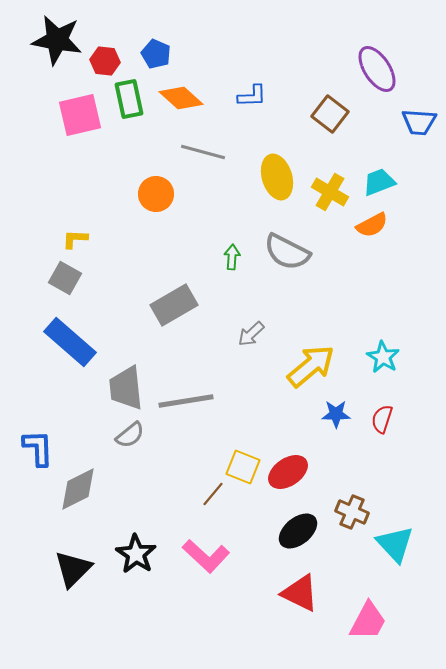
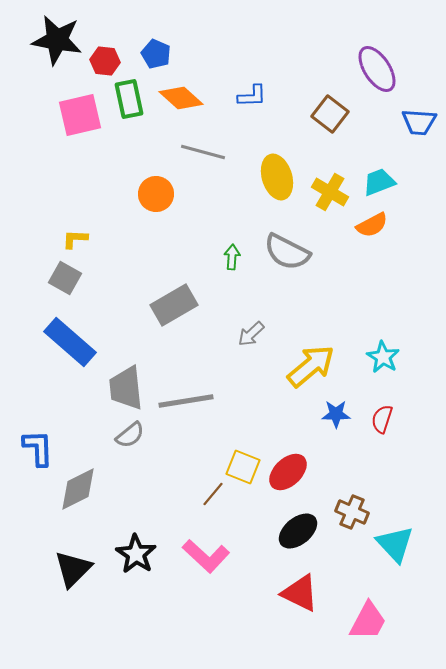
red ellipse at (288, 472): rotated 9 degrees counterclockwise
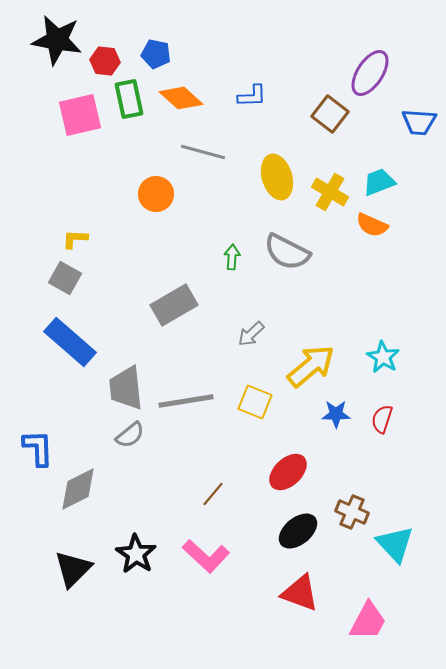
blue pentagon at (156, 54): rotated 12 degrees counterclockwise
purple ellipse at (377, 69): moved 7 px left, 4 px down; rotated 66 degrees clockwise
orange semicircle at (372, 225): rotated 52 degrees clockwise
yellow square at (243, 467): moved 12 px right, 65 px up
red triangle at (300, 593): rotated 6 degrees counterclockwise
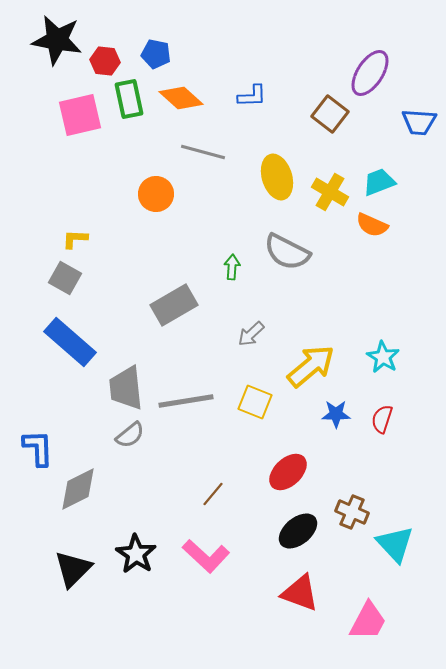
green arrow at (232, 257): moved 10 px down
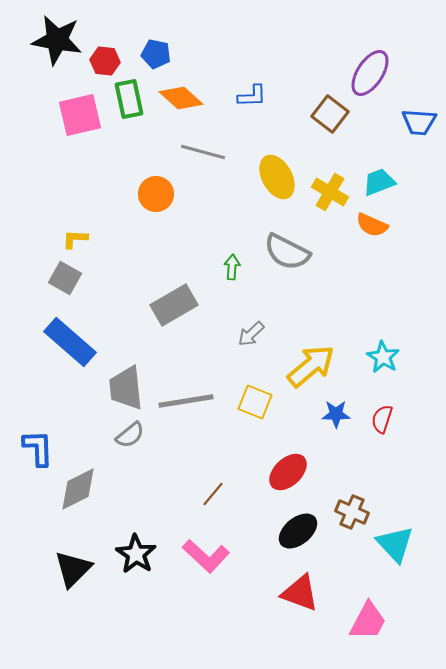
yellow ellipse at (277, 177): rotated 12 degrees counterclockwise
